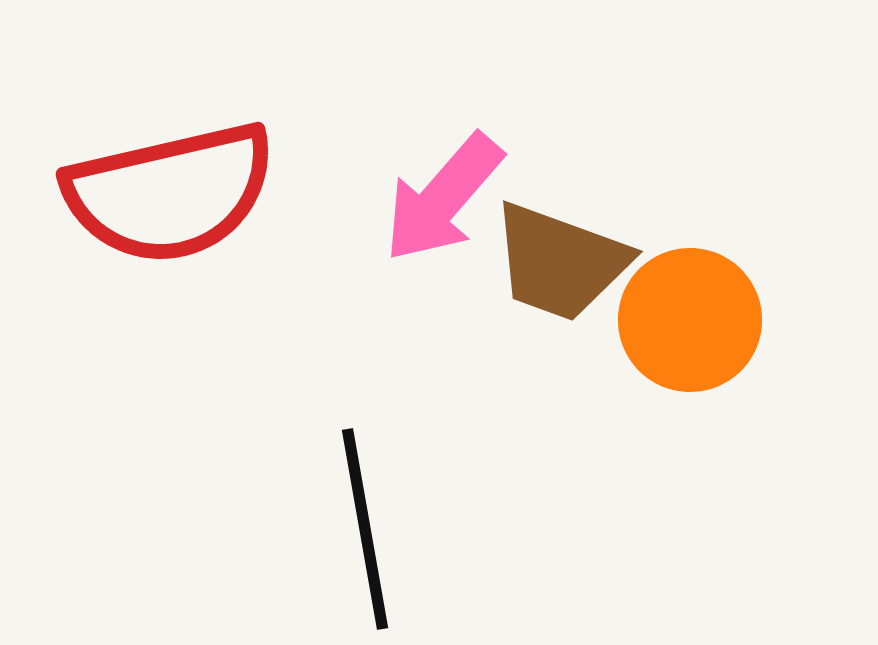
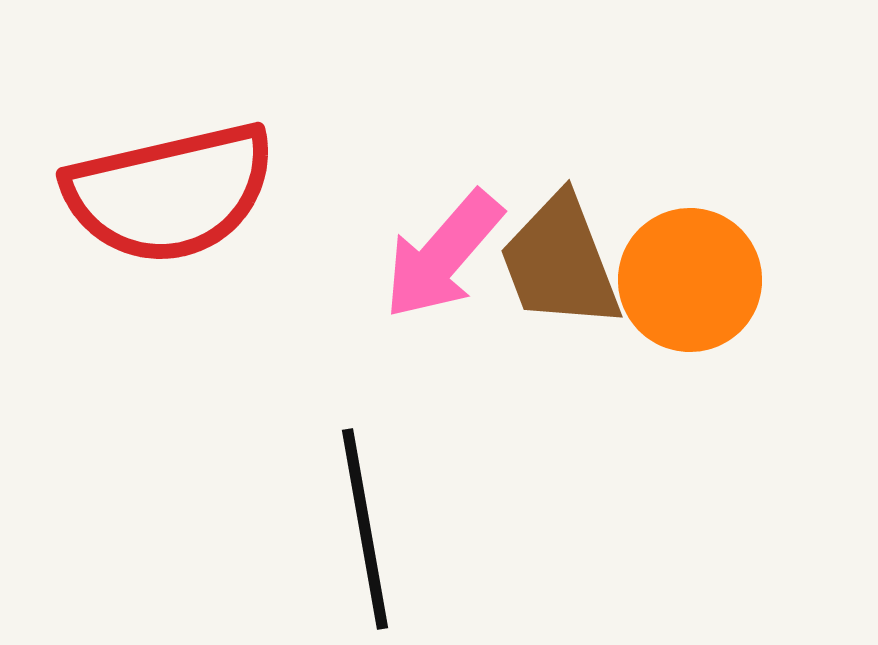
pink arrow: moved 57 px down
brown trapezoid: rotated 49 degrees clockwise
orange circle: moved 40 px up
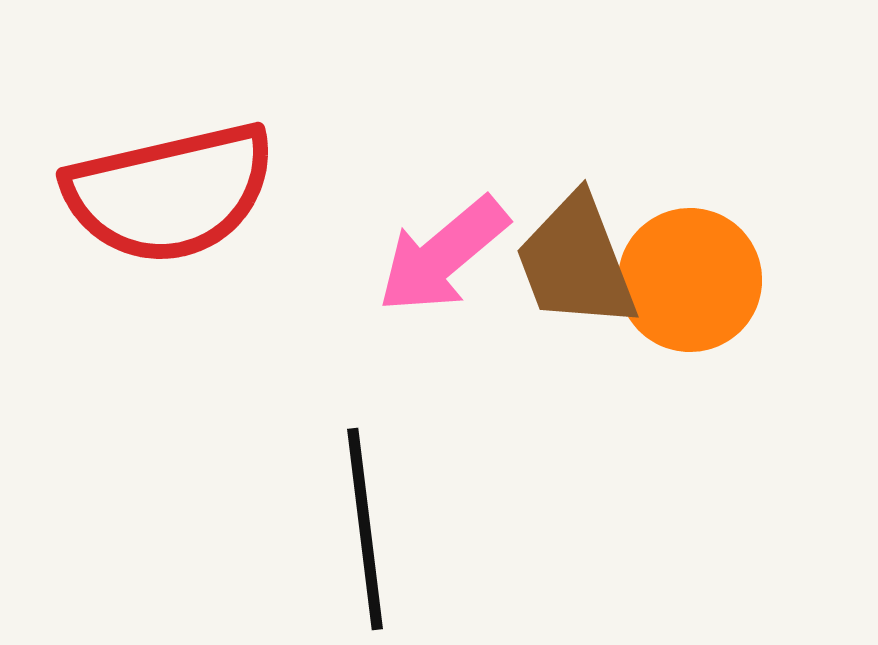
pink arrow: rotated 9 degrees clockwise
brown trapezoid: moved 16 px right
black line: rotated 3 degrees clockwise
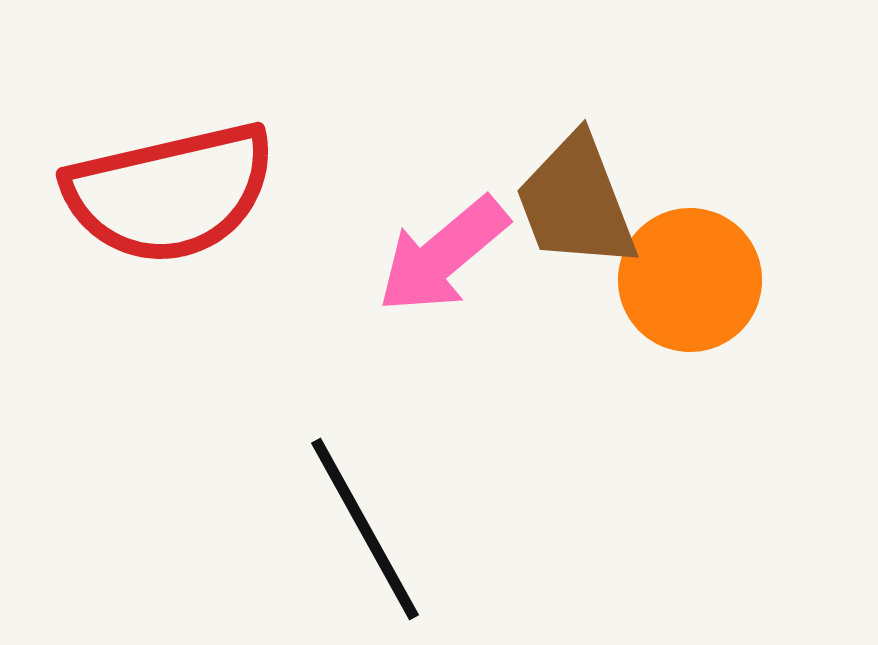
brown trapezoid: moved 60 px up
black line: rotated 22 degrees counterclockwise
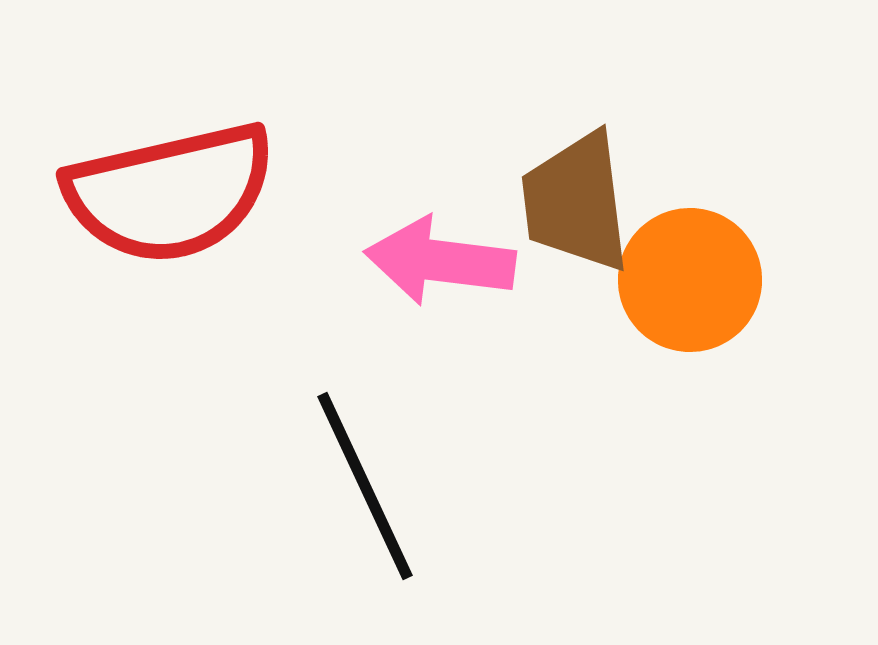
brown trapezoid: rotated 14 degrees clockwise
pink arrow: moved 3 px left, 6 px down; rotated 47 degrees clockwise
black line: moved 43 px up; rotated 4 degrees clockwise
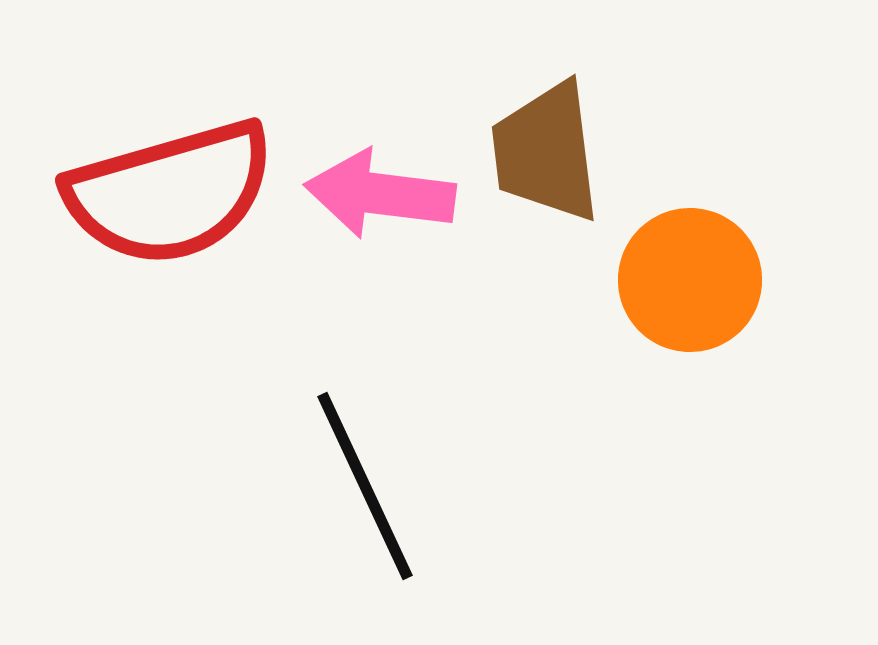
red semicircle: rotated 3 degrees counterclockwise
brown trapezoid: moved 30 px left, 50 px up
pink arrow: moved 60 px left, 67 px up
